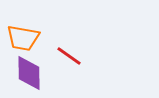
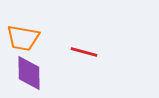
red line: moved 15 px right, 4 px up; rotated 20 degrees counterclockwise
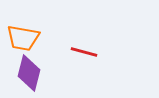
purple diamond: rotated 15 degrees clockwise
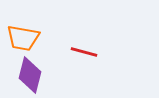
purple diamond: moved 1 px right, 2 px down
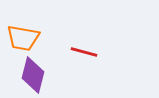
purple diamond: moved 3 px right
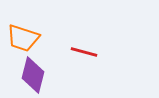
orange trapezoid: rotated 8 degrees clockwise
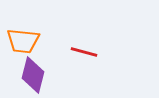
orange trapezoid: moved 3 px down; rotated 12 degrees counterclockwise
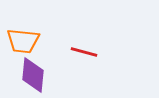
purple diamond: rotated 9 degrees counterclockwise
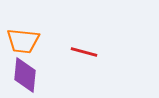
purple diamond: moved 8 px left
